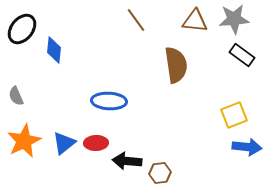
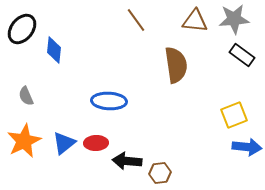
gray semicircle: moved 10 px right
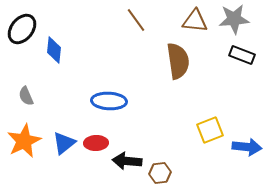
black rectangle: rotated 15 degrees counterclockwise
brown semicircle: moved 2 px right, 4 px up
yellow square: moved 24 px left, 15 px down
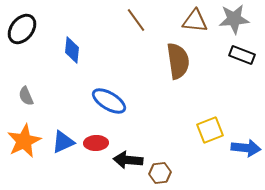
blue diamond: moved 18 px right
blue ellipse: rotated 28 degrees clockwise
blue triangle: moved 1 px left, 1 px up; rotated 15 degrees clockwise
blue arrow: moved 1 px left, 1 px down
black arrow: moved 1 px right, 1 px up
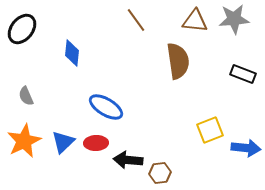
blue diamond: moved 3 px down
black rectangle: moved 1 px right, 19 px down
blue ellipse: moved 3 px left, 6 px down
blue triangle: rotated 20 degrees counterclockwise
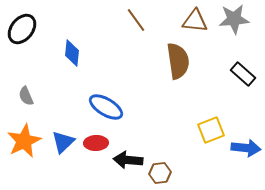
black rectangle: rotated 20 degrees clockwise
yellow square: moved 1 px right
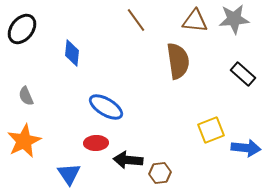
blue triangle: moved 6 px right, 32 px down; rotated 20 degrees counterclockwise
